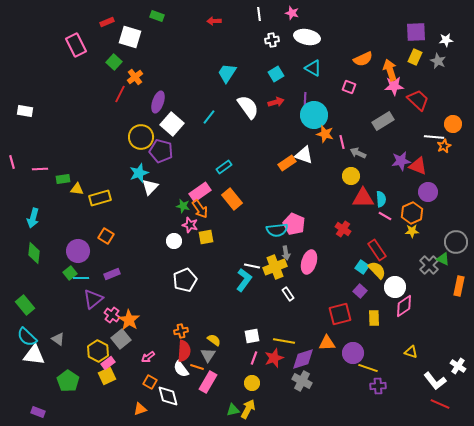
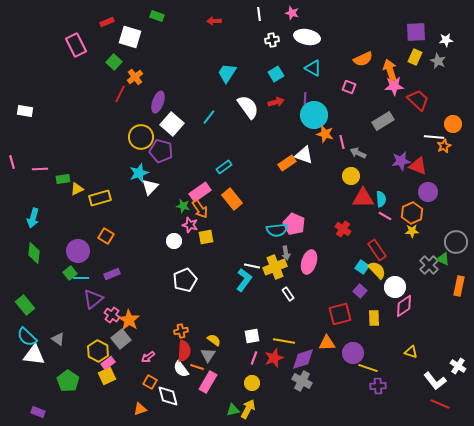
yellow triangle at (77, 189): rotated 32 degrees counterclockwise
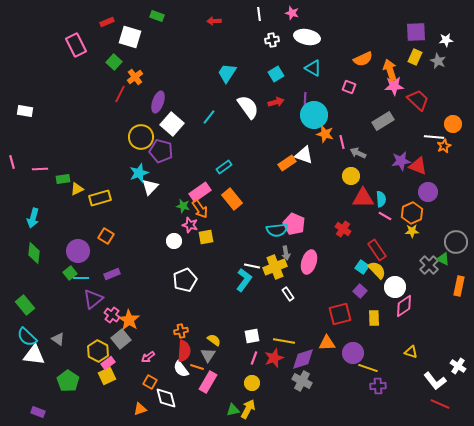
white diamond at (168, 396): moved 2 px left, 2 px down
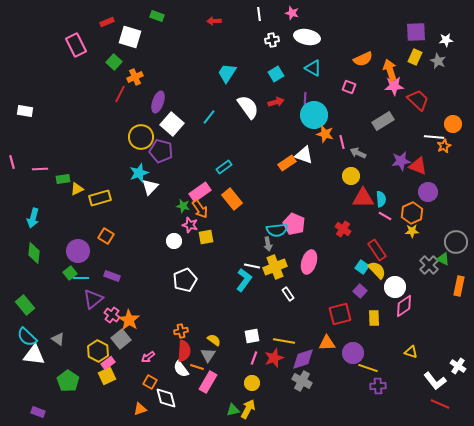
orange cross at (135, 77): rotated 14 degrees clockwise
gray arrow at (286, 253): moved 18 px left, 9 px up
purple rectangle at (112, 274): moved 2 px down; rotated 42 degrees clockwise
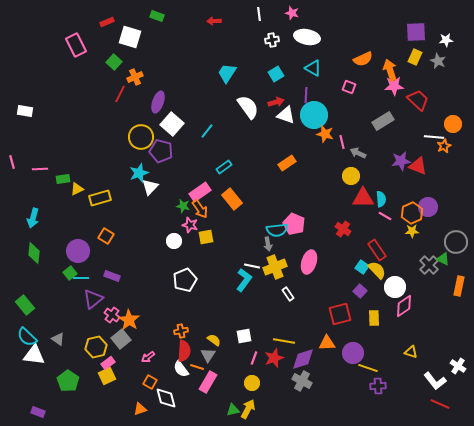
purple line at (305, 100): moved 1 px right, 5 px up
cyan line at (209, 117): moved 2 px left, 14 px down
white triangle at (304, 155): moved 18 px left, 40 px up
purple circle at (428, 192): moved 15 px down
white square at (252, 336): moved 8 px left
yellow hexagon at (98, 351): moved 2 px left, 4 px up; rotated 20 degrees clockwise
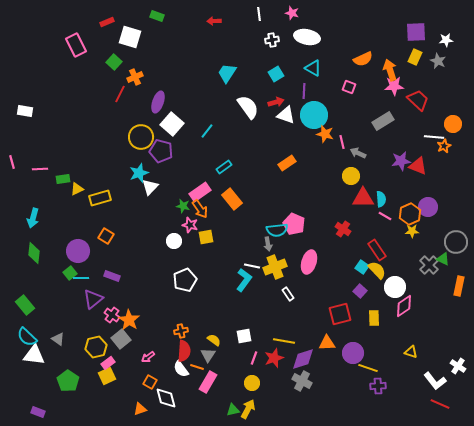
purple line at (306, 95): moved 2 px left, 4 px up
orange hexagon at (412, 213): moved 2 px left, 1 px down
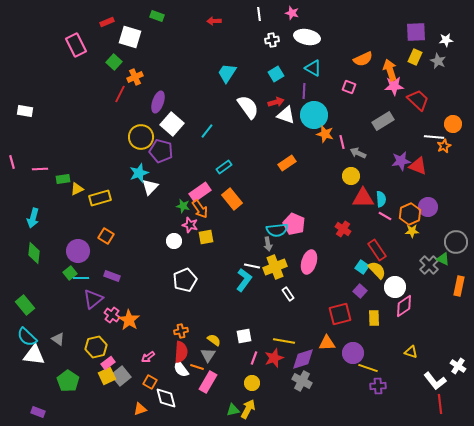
gray square at (121, 339): moved 37 px down
red semicircle at (184, 351): moved 3 px left, 1 px down
red line at (440, 404): rotated 60 degrees clockwise
